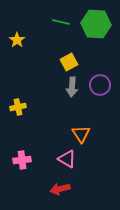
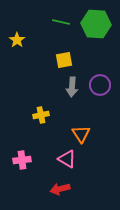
yellow square: moved 5 px left, 2 px up; rotated 18 degrees clockwise
yellow cross: moved 23 px right, 8 px down
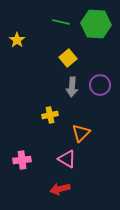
yellow square: moved 4 px right, 2 px up; rotated 30 degrees counterclockwise
yellow cross: moved 9 px right
orange triangle: moved 1 px up; rotated 18 degrees clockwise
